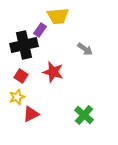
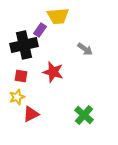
red square: rotated 24 degrees counterclockwise
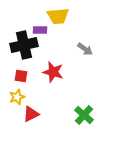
purple rectangle: rotated 56 degrees clockwise
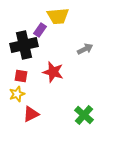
purple rectangle: rotated 56 degrees counterclockwise
gray arrow: rotated 63 degrees counterclockwise
yellow star: moved 3 px up
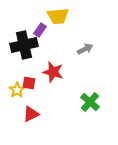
red square: moved 8 px right, 7 px down
yellow star: moved 4 px up; rotated 14 degrees counterclockwise
green cross: moved 6 px right, 13 px up
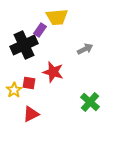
yellow trapezoid: moved 1 px left, 1 px down
black cross: rotated 12 degrees counterclockwise
yellow star: moved 3 px left
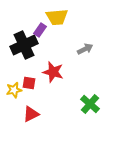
yellow star: rotated 21 degrees clockwise
green cross: moved 2 px down
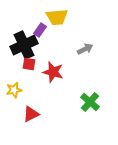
red square: moved 19 px up
green cross: moved 2 px up
